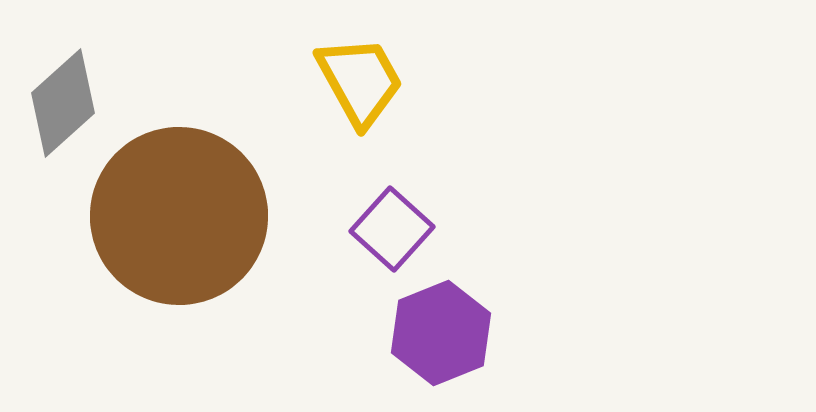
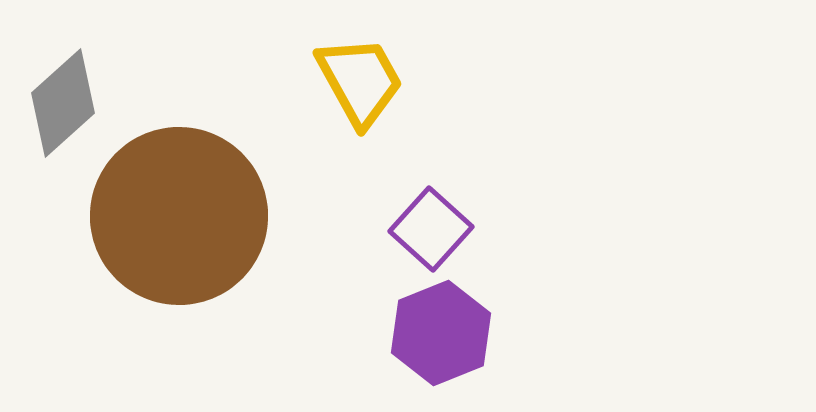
purple square: moved 39 px right
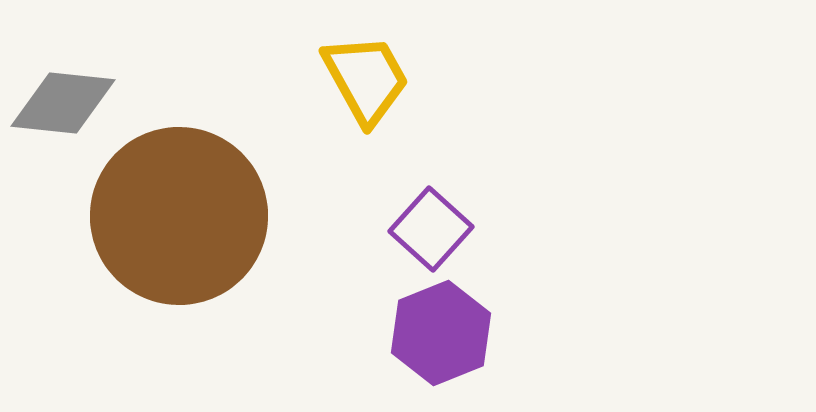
yellow trapezoid: moved 6 px right, 2 px up
gray diamond: rotated 48 degrees clockwise
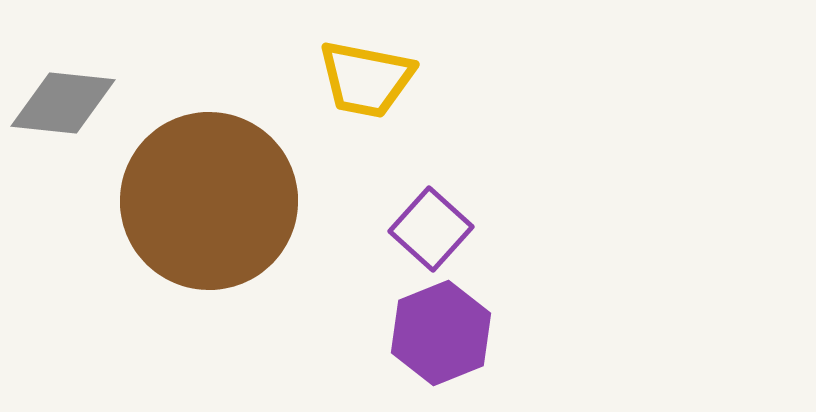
yellow trapezoid: rotated 130 degrees clockwise
brown circle: moved 30 px right, 15 px up
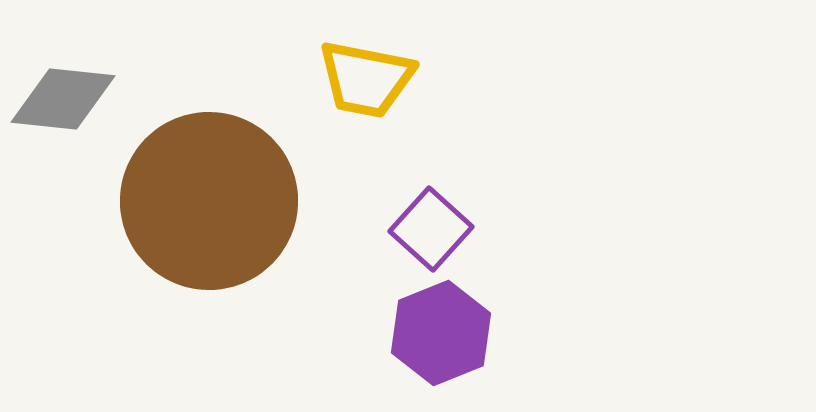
gray diamond: moved 4 px up
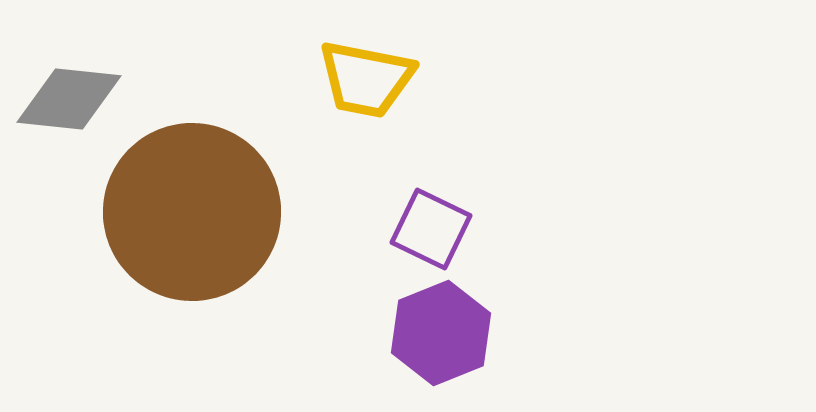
gray diamond: moved 6 px right
brown circle: moved 17 px left, 11 px down
purple square: rotated 16 degrees counterclockwise
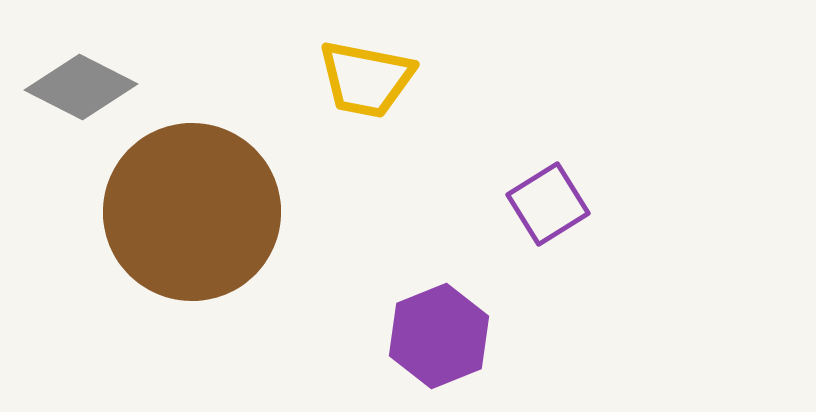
gray diamond: moved 12 px right, 12 px up; rotated 21 degrees clockwise
purple square: moved 117 px right, 25 px up; rotated 32 degrees clockwise
purple hexagon: moved 2 px left, 3 px down
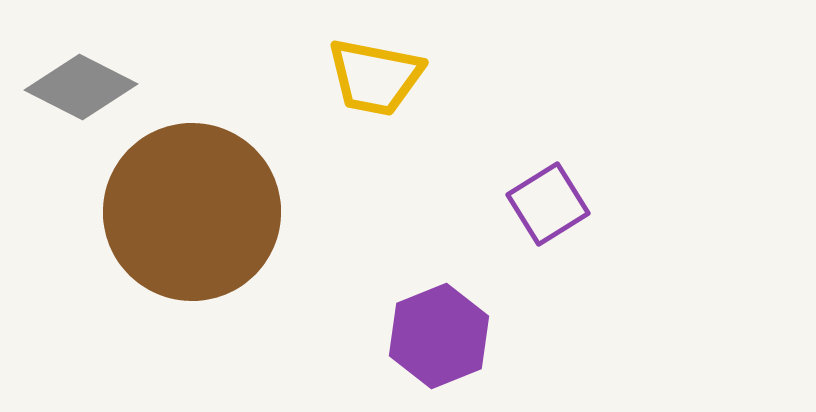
yellow trapezoid: moved 9 px right, 2 px up
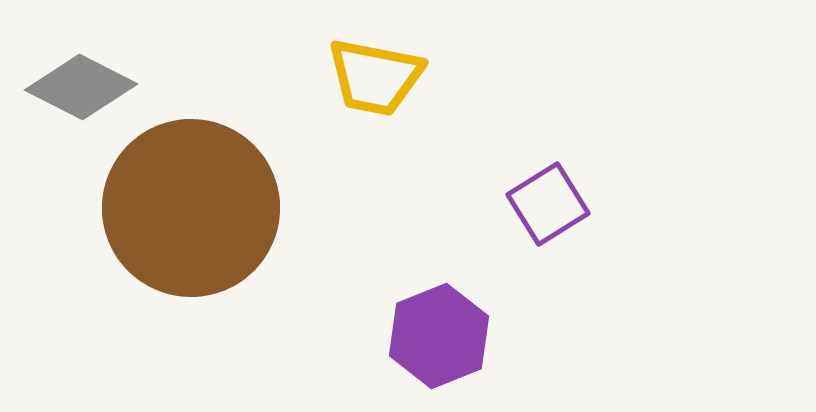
brown circle: moved 1 px left, 4 px up
